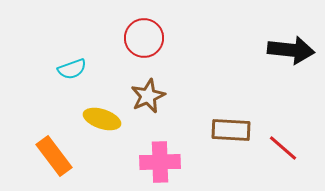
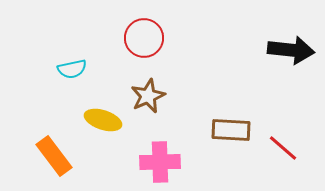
cyan semicircle: rotated 8 degrees clockwise
yellow ellipse: moved 1 px right, 1 px down
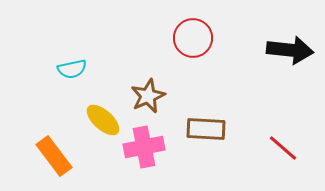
red circle: moved 49 px right
black arrow: moved 1 px left
yellow ellipse: rotated 24 degrees clockwise
brown rectangle: moved 25 px left, 1 px up
pink cross: moved 16 px left, 15 px up; rotated 9 degrees counterclockwise
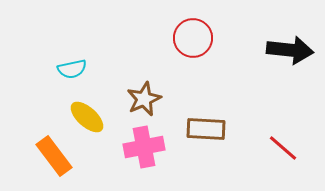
brown star: moved 4 px left, 3 px down
yellow ellipse: moved 16 px left, 3 px up
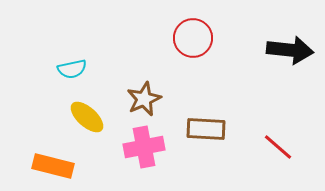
red line: moved 5 px left, 1 px up
orange rectangle: moved 1 px left, 10 px down; rotated 39 degrees counterclockwise
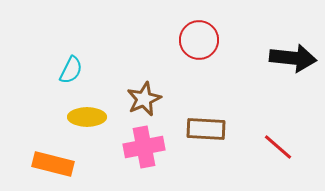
red circle: moved 6 px right, 2 px down
black arrow: moved 3 px right, 8 px down
cyan semicircle: moved 1 px left, 1 px down; rotated 52 degrees counterclockwise
yellow ellipse: rotated 42 degrees counterclockwise
orange rectangle: moved 2 px up
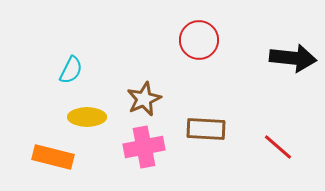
orange rectangle: moved 7 px up
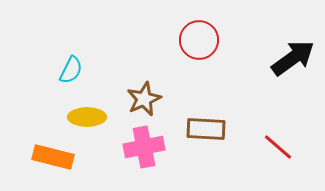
black arrow: rotated 42 degrees counterclockwise
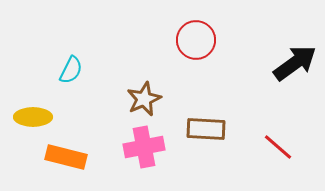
red circle: moved 3 px left
black arrow: moved 2 px right, 5 px down
yellow ellipse: moved 54 px left
orange rectangle: moved 13 px right
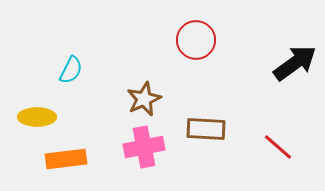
yellow ellipse: moved 4 px right
orange rectangle: moved 2 px down; rotated 21 degrees counterclockwise
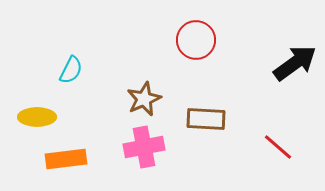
brown rectangle: moved 10 px up
